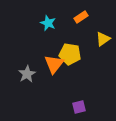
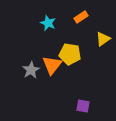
orange triangle: moved 2 px left, 1 px down
gray star: moved 4 px right, 4 px up
purple square: moved 4 px right, 1 px up; rotated 24 degrees clockwise
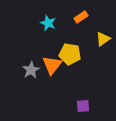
purple square: rotated 16 degrees counterclockwise
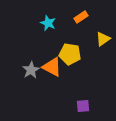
orange triangle: moved 2 px down; rotated 40 degrees counterclockwise
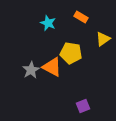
orange rectangle: rotated 64 degrees clockwise
yellow pentagon: moved 1 px right, 1 px up
purple square: rotated 16 degrees counterclockwise
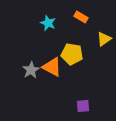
yellow triangle: moved 1 px right
yellow pentagon: moved 1 px right, 1 px down
purple square: rotated 16 degrees clockwise
